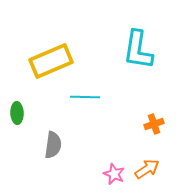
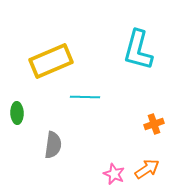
cyan L-shape: rotated 6 degrees clockwise
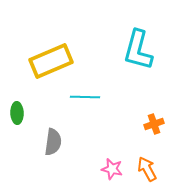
gray semicircle: moved 3 px up
orange arrow: rotated 85 degrees counterclockwise
pink star: moved 2 px left, 5 px up; rotated 10 degrees counterclockwise
